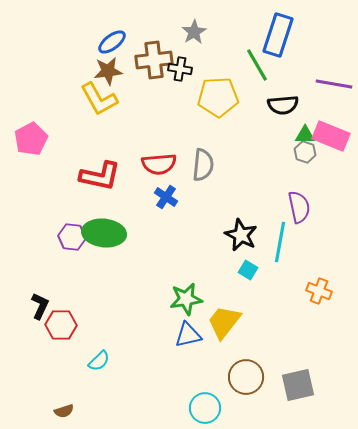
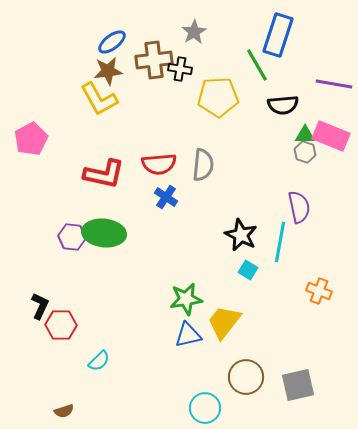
red L-shape: moved 4 px right, 2 px up
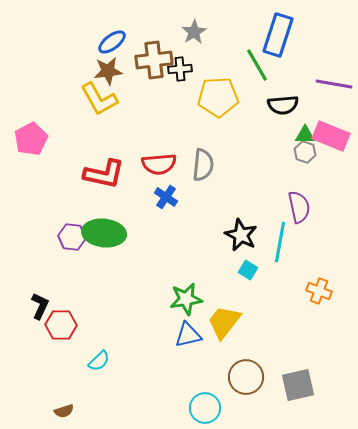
black cross: rotated 15 degrees counterclockwise
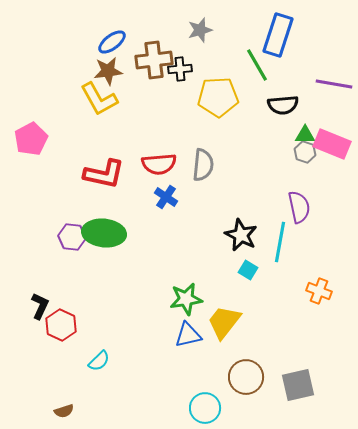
gray star: moved 6 px right, 2 px up; rotated 15 degrees clockwise
pink rectangle: moved 1 px right, 8 px down
red hexagon: rotated 24 degrees clockwise
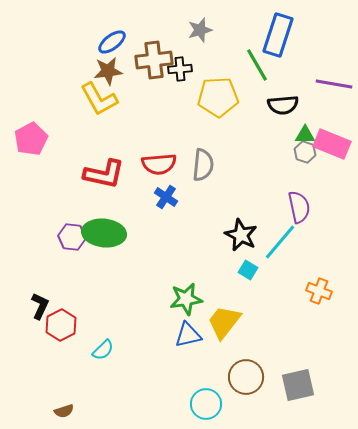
cyan line: rotated 30 degrees clockwise
red hexagon: rotated 8 degrees clockwise
cyan semicircle: moved 4 px right, 11 px up
cyan circle: moved 1 px right, 4 px up
